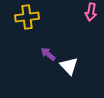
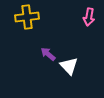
pink arrow: moved 2 px left, 5 px down
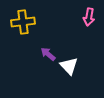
yellow cross: moved 4 px left, 5 px down
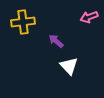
pink arrow: rotated 60 degrees clockwise
purple arrow: moved 8 px right, 13 px up
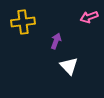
purple arrow: rotated 70 degrees clockwise
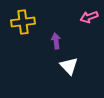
purple arrow: rotated 28 degrees counterclockwise
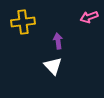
purple arrow: moved 2 px right
white triangle: moved 16 px left
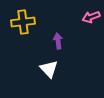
pink arrow: moved 2 px right
white triangle: moved 4 px left, 3 px down
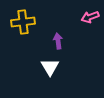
pink arrow: moved 1 px left
white triangle: moved 1 px right, 2 px up; rotated 12 degrees clockwise
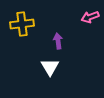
yellow cross: moved 1 px left, 2 px down
